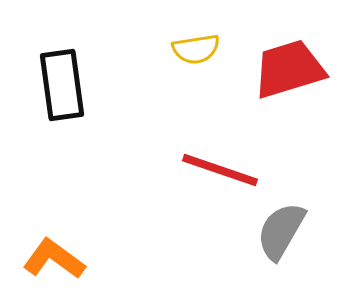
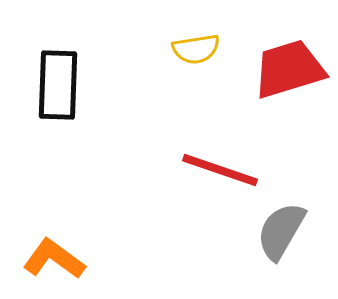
black rectangle: moved 4 px left; rotated 10 degrees clockwise
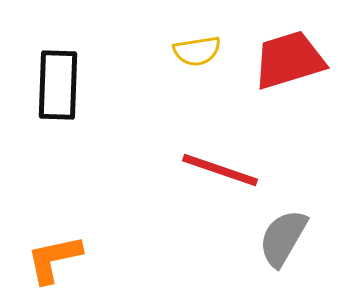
yellow semicircle: moved 1 px right, 2 px down
red trapezoid: moved 9 px up
gray semicircle: moved 2 px right, 7 px down
orange L-shape: rotated 48 degrees counterclockwise
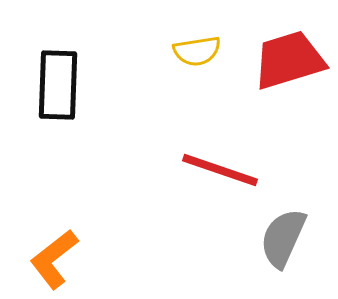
gray semicircle: rotated 6 degrees counterclockwise
orange L-shape: rotated 26 degrees counterclockwise
